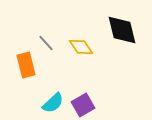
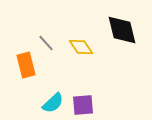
purple square: rotated 25 degrees clockwise
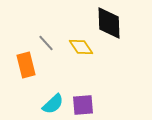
black diamond: moved 13 px left, 7 px up; rotated 12 degrees clockwise
cyan semicircle: moved 1 px down
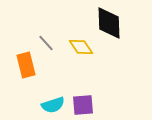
cyan semicircle: moved 1 px down; rotated 25 degrees clockwise
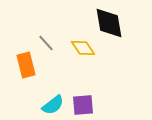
black diamond: rotated 8 degrees counterclockwise
yellow diamond: moved 2 px right, 1 px down
cyan semicircle: rotated 20 degrees counterclockwise
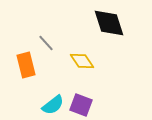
black diamond: rotated 8 degrees counterclockwise
yellow diamond: moved 1 px left, 13 px down
purple square: moved 2 px left; rotated 25 degrees clockwise
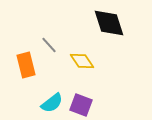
gray line: moved 3 px right, 2 px down
cyan semicircle: moved 1 px left, 2 px up
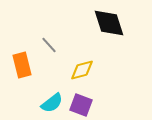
yellow diamond: moved 9 px down; rotated 70 degrees counterclockwise
orange rectangle: moved 4 px left
